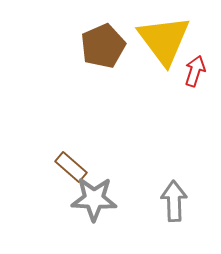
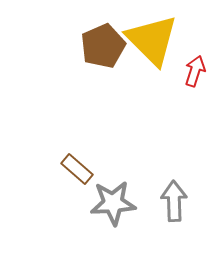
yellow triangle: moved 12 px left; rotated 8 degrees counterclockwise
brown rectangle: moved 6 px right, 2 px down
gray star: moved 19 px right, 4 px down; rotated 6 degrees counterclockwise
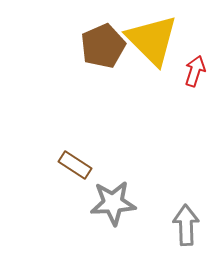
brown rectangle: moved 2 px left, 4 px up; rotated 8 degrees counterclockwise
gray arrow: moved 12 px right, 24 px down
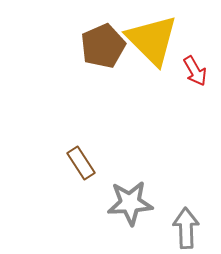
red arrow: rotated 132 degrees clockwise
brown rectangle: moved 6 px right, 2 px up; rotated 24 degrees clockwise
gray star: moved 17 px right
gray arrow: moved 3 px down
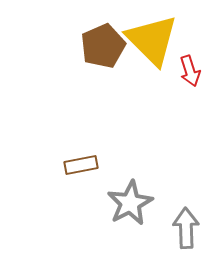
red arrow: moved 5 px left; rotated 12 degrees clockwise
brown rectangle: moved 2 px down; rotated 68 degrees counterclockwise
gray star: rotated 24 degrees counterclockwise
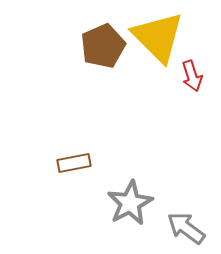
yellow triangle: moved 6 px right, 3 px up
red arrow: moved 2 px right, 5 px down
brown rectangle: moved 7 px left, 2 px up
gray arrow: rotated 51 degrees counterclockwise
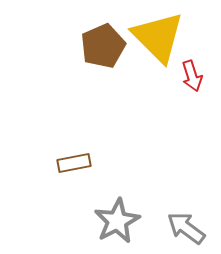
gray star: moved 13 px left, 18 px down
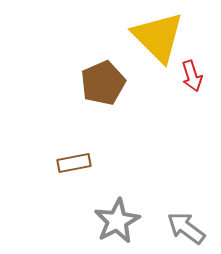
brown pentagon: moved 37 px down
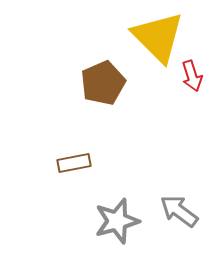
gray star: rotated 12 degrees clockwise
gray arrow: moved 7 px left, 17 px up
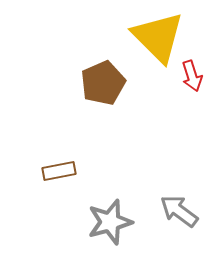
brown rectangle: moved 15 px left, 8 px down
gray star: moved 7 px left, 1 px down
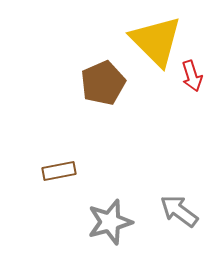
yellow triangle: moved 2 px left, 4 px down
